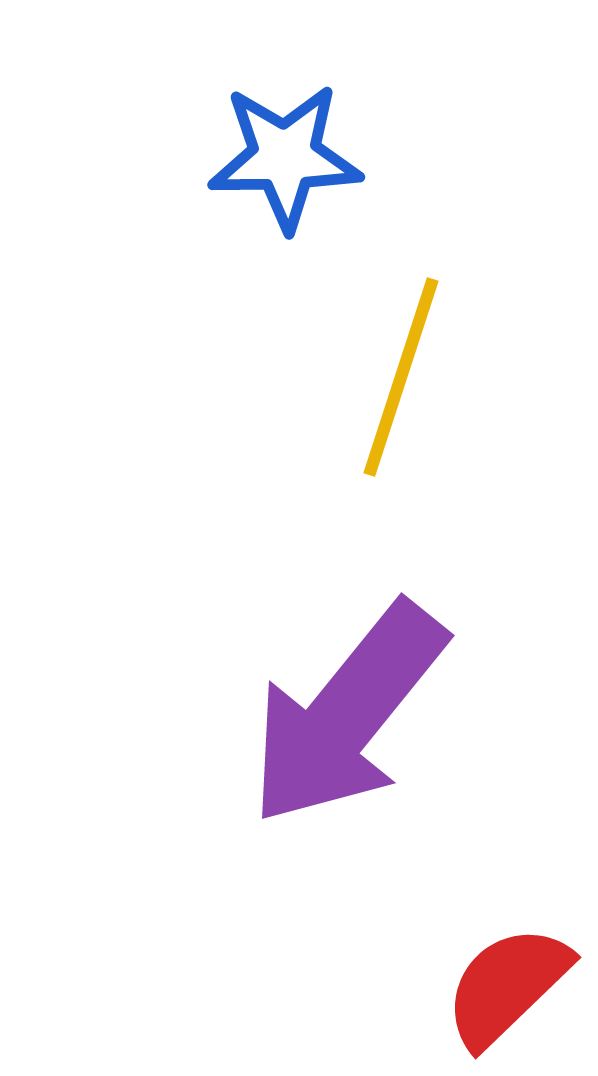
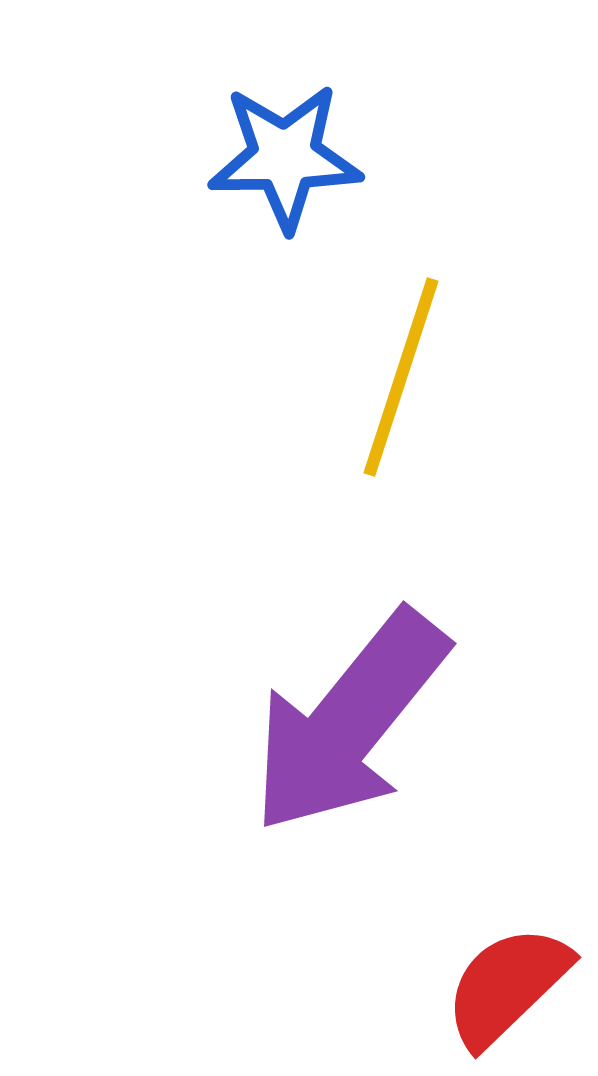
purple arrow: moved 2 px right, 8 px down
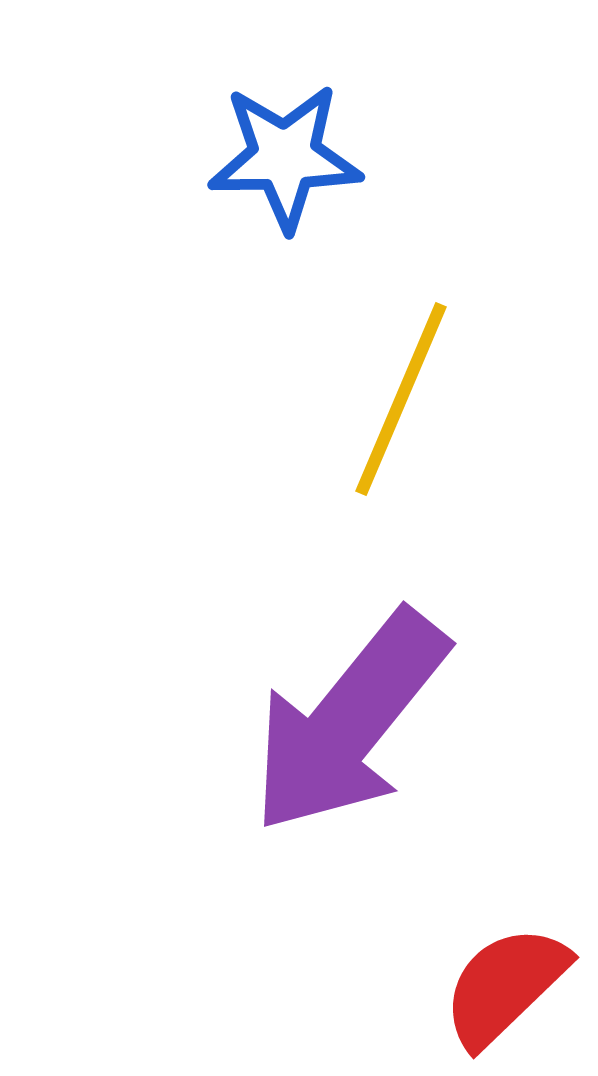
yellow line: moved 22 px down; rotated 5 degrees clockwise
red semicircle: moved 2 px left
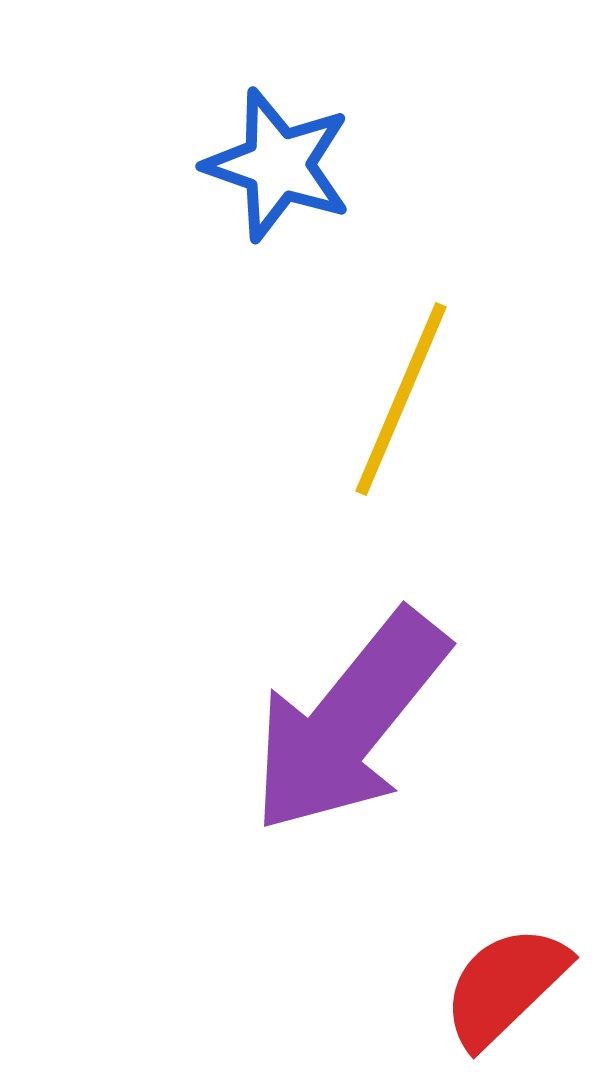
blue star: moved 7 px left, 8 px down; rotated 20 degrees clockwise
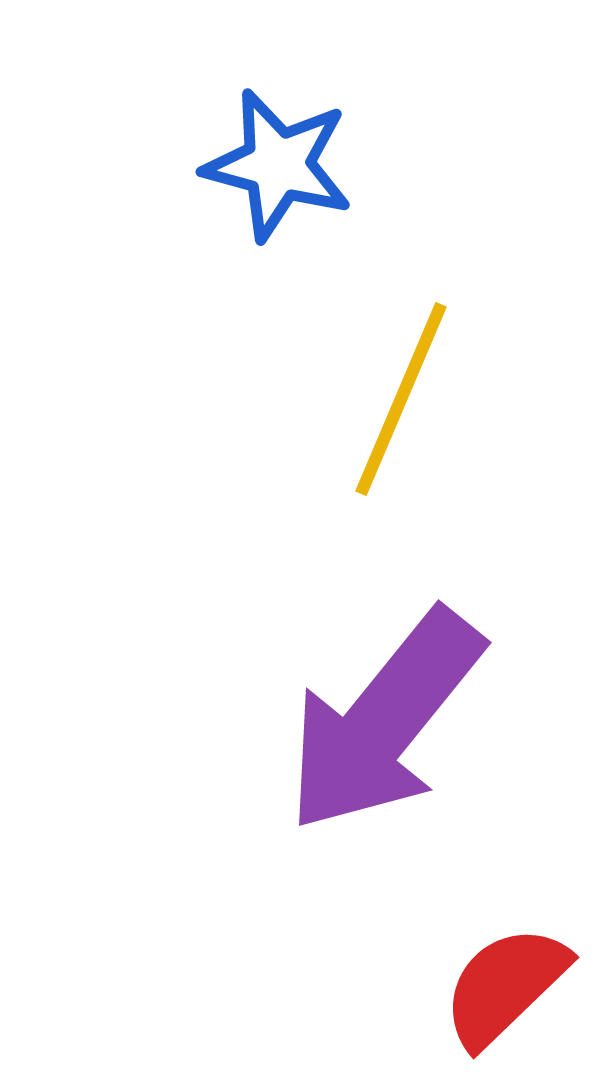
blue star: rotated 4 degrees counterclockwise
purple arrow: moved 35 px right, 1 px up
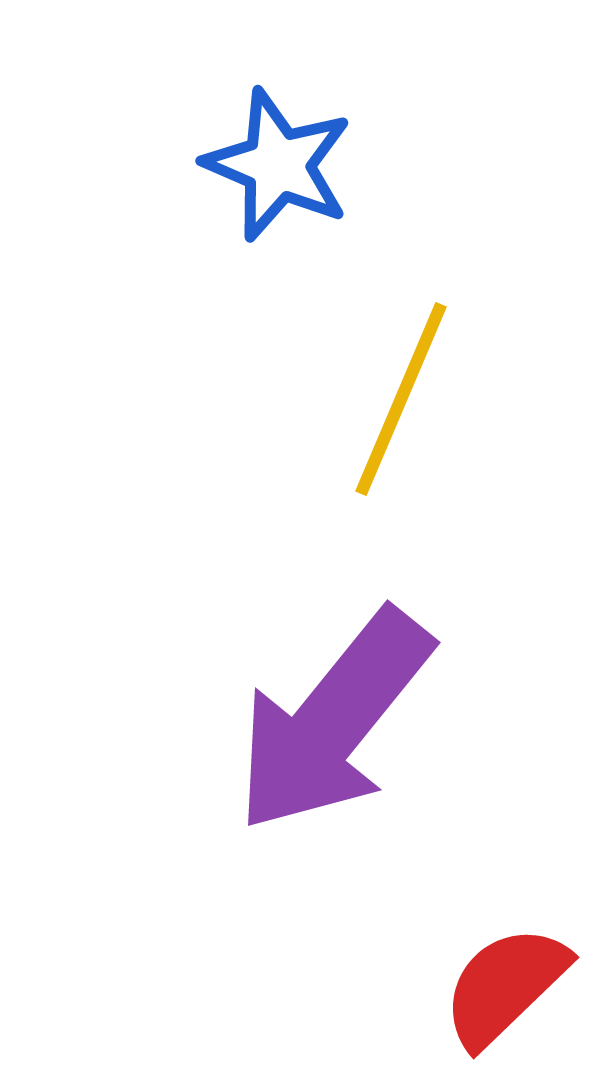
blue star: rotated 8 degrees clockwise
purple arrow: moved 51 px left
